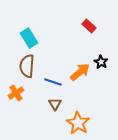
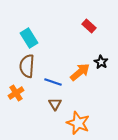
orange star: rotated 10 degrees counterclockwise
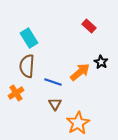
orange star: rotated 20 degrees clockwise
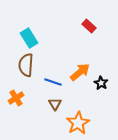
black star: moved 21 px down
brown semicircle: moved 1 px left, 1 px up
orange cross: moved 5 px down
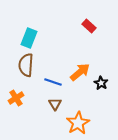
cyan rectangle: rotated 54 degrees clockwise
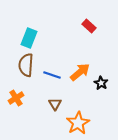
blue line: moved 1 px left, 7 px up
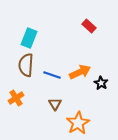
orange arrow: rotated 15 degrees clockwise
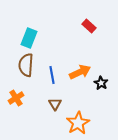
blue line: rotated 60 degrees clockwise
